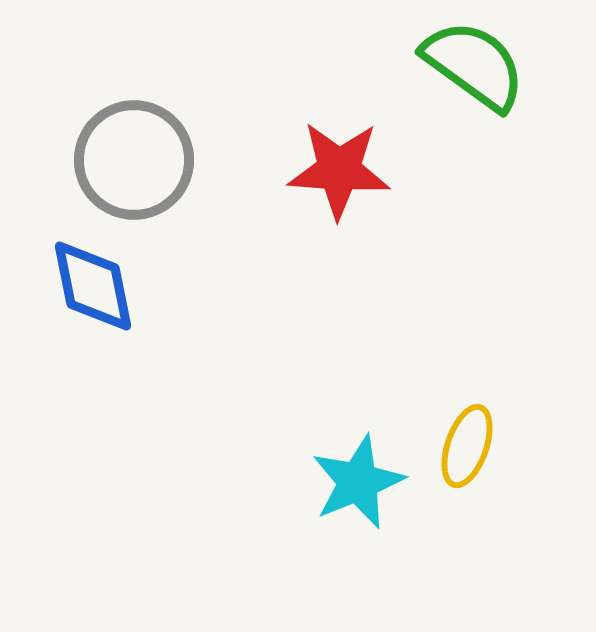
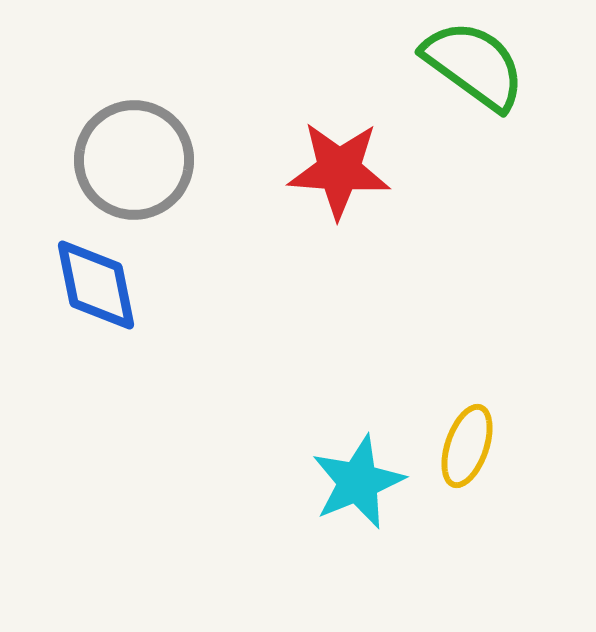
blue diamond: moved 3 px right, 1 px up
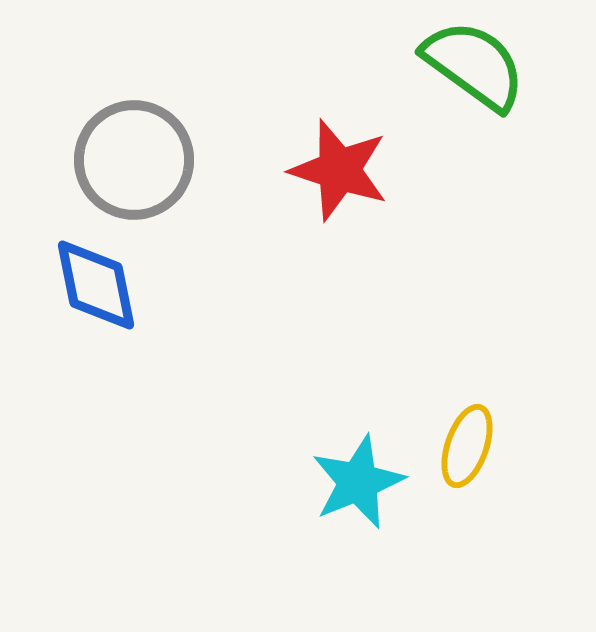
red star: rotated 14 degrees clockwise
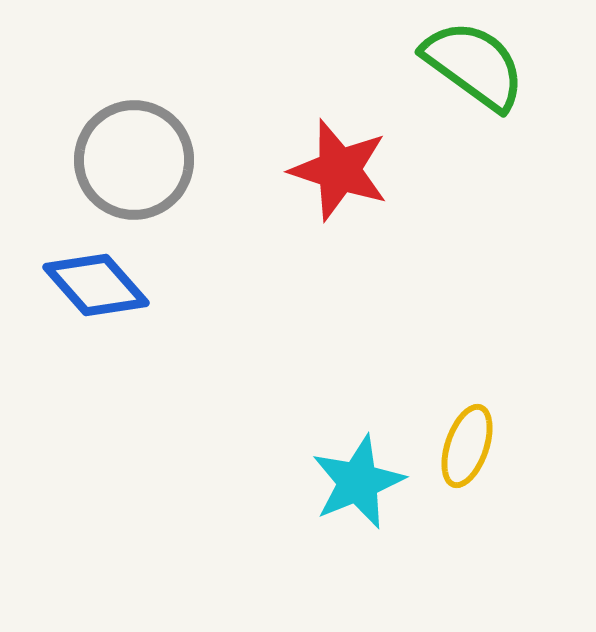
blue diamond: rotated 30 degrees counterclockwise
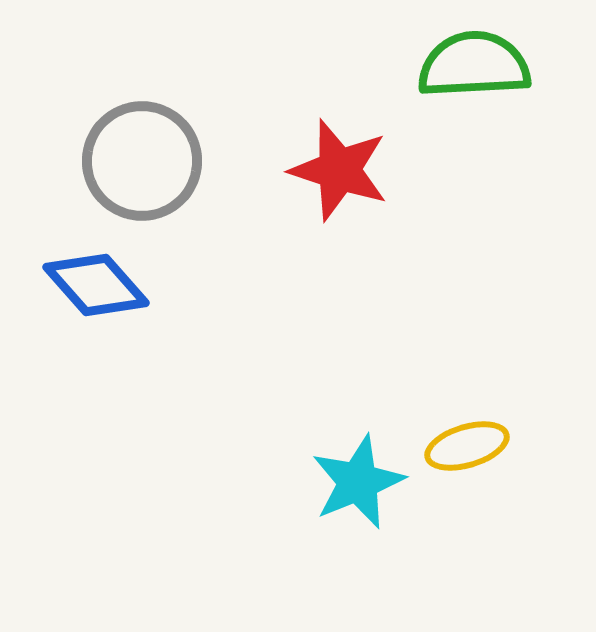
green semicircle: rotated 39 degrees counterclockwise
gray circle: moved 8 px right, 1 px down
yellow ellipse: rotated 54 degrees clockwise
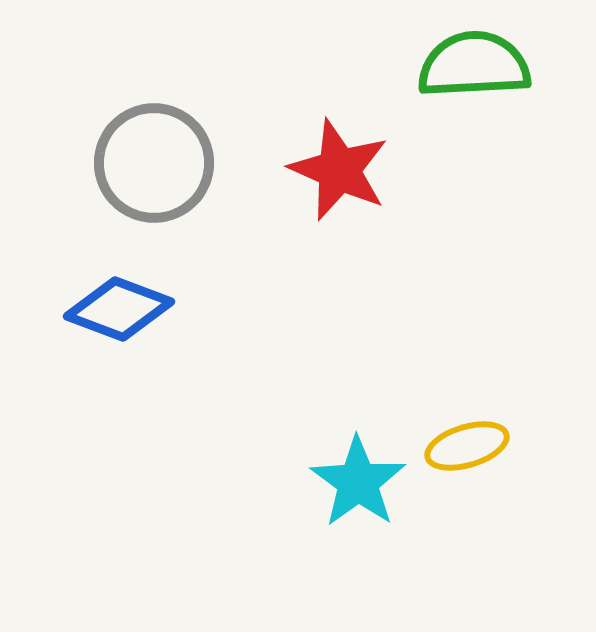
gray circle: moved 12 px right, 2 px down
red star: rotated 6 degrees clockwise
blue diamond: moved 23 px right, 24 px down; rotated 28 degrees counterclockwise
cyan star: rotated 14 degrees counterclockwise
